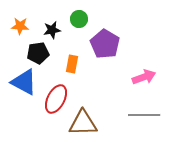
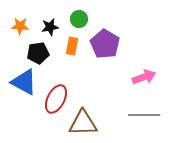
black star: moved 2 px left, 3 px up
orange rectangle: moved 18 px up
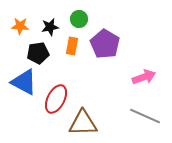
gray line: moved 1 px right, 1 px down; rotated 24 degrees clockwise
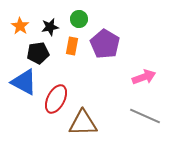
orange star: rotated 30 degrees clockwise
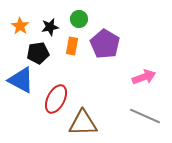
blue triangle: moved 3 px left, 2 px up
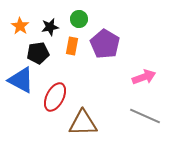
red ellipse: moved 1 px left, 2 px up
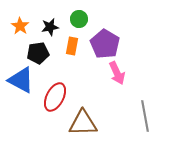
pink arrow: moved 27 px left, 4 px up; rotated 85 degrees clockwise
gray line: rotated 56 degrees clockwise
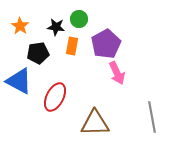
black star: moved 6 px right; rotated 18 degrees clockwise
purple pentagon: moved 1 px right; rotated 12 degrees clockwise
blue triangle: moved 2 px left, 1 px down
gray line: moved 7 px right, 1 px down
brown triangle: moved 12 px right
